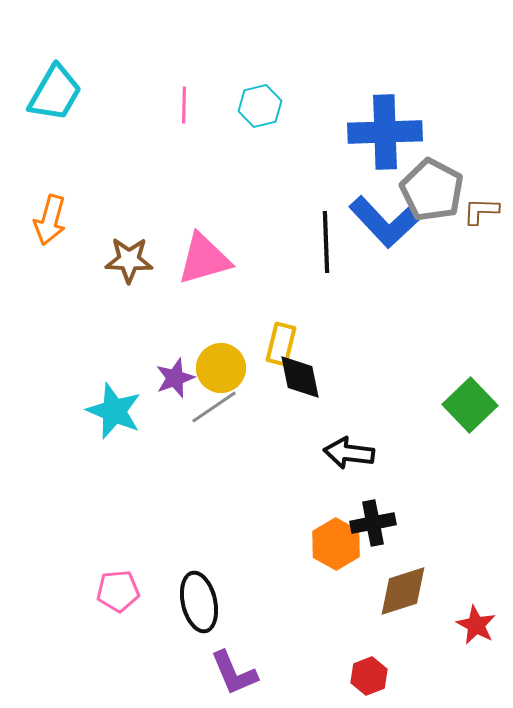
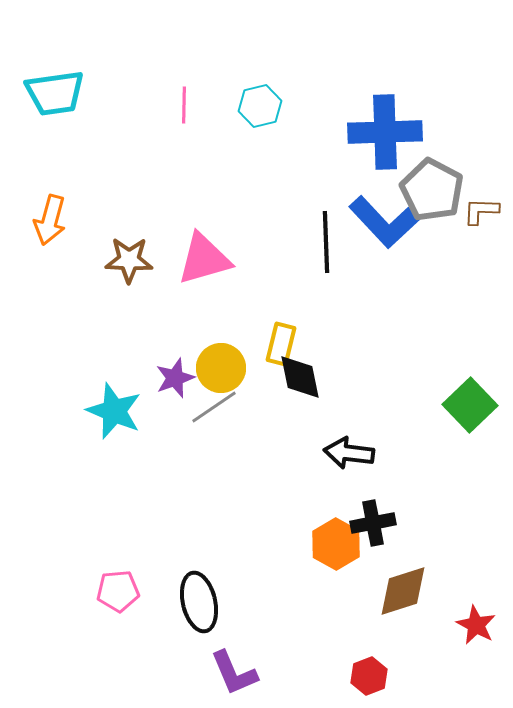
cyan trapezoid: rotated 52 degrees clockwise
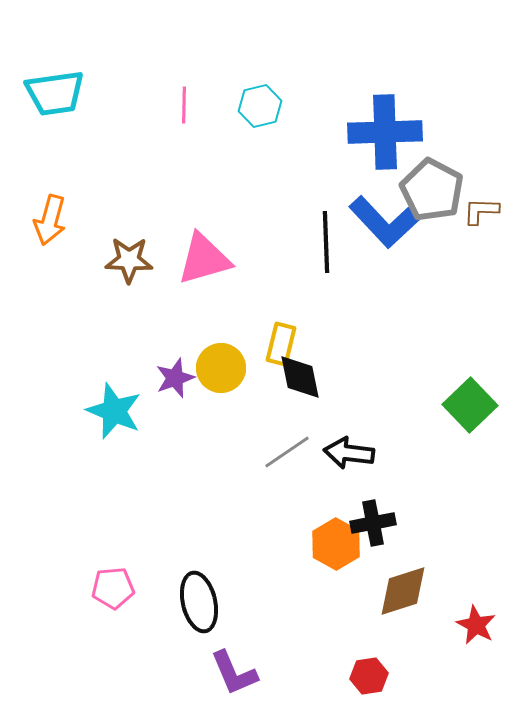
gray line: moved 73 px right, 45 px down
pink pentagon: moved 5 px left, 3 px up
red hexagon: rotated 12 degrees clockwise
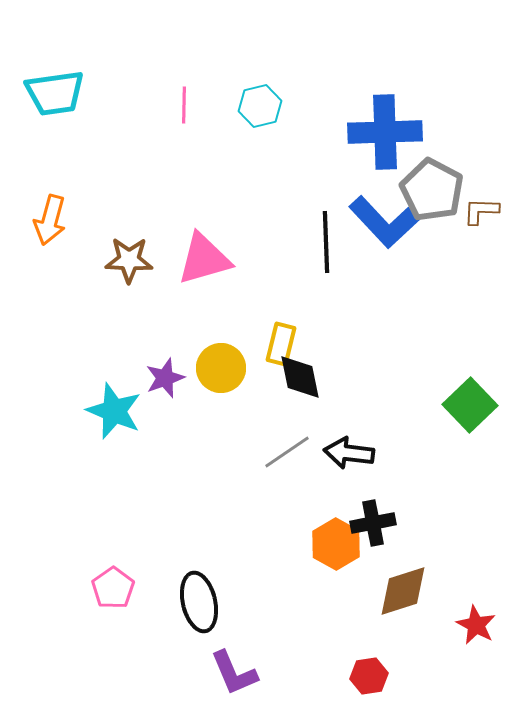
purple star: moved 10 px left
pink pentagon: rotated 30 degrees counterclockwise
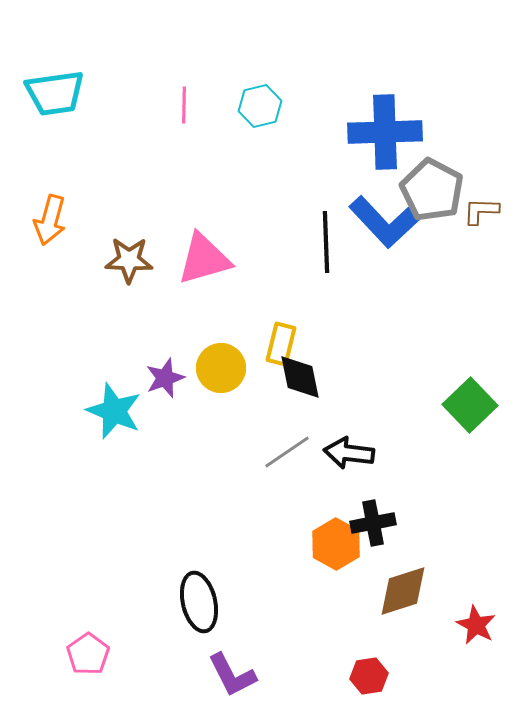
pink pentagon: moved 25 px left, 66 px down
purple L-shape: moved 2 px left, 2 px down; rotated 4 degrees counterclockwise
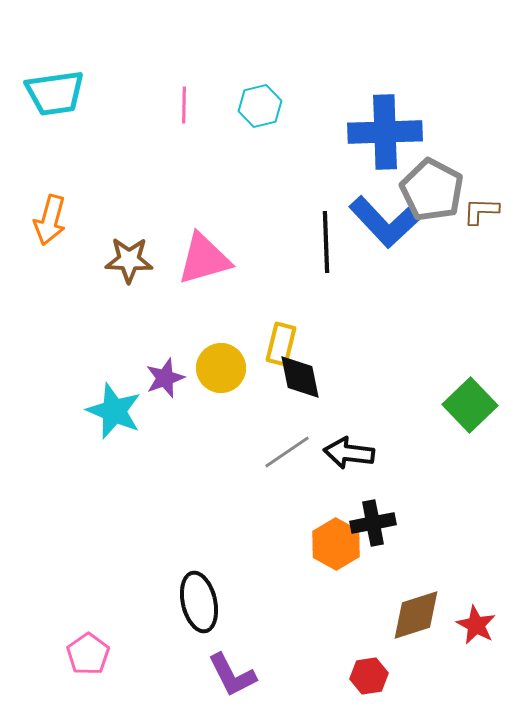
brown diamond: moved 13 px right, 24 px down
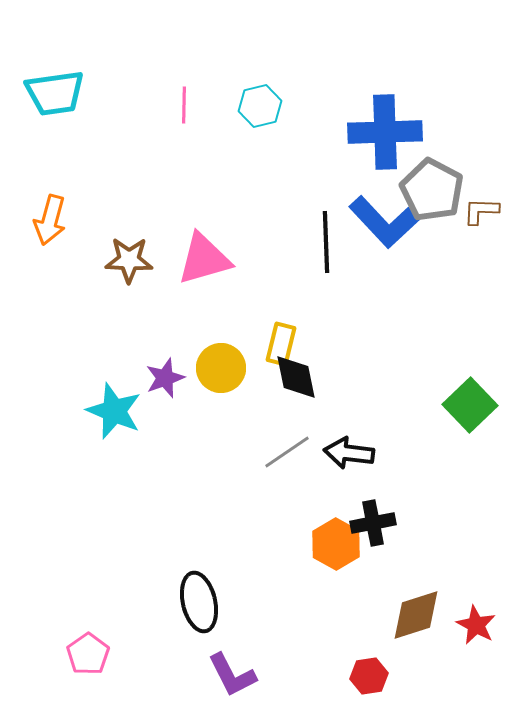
black diamond: moved 4 px left
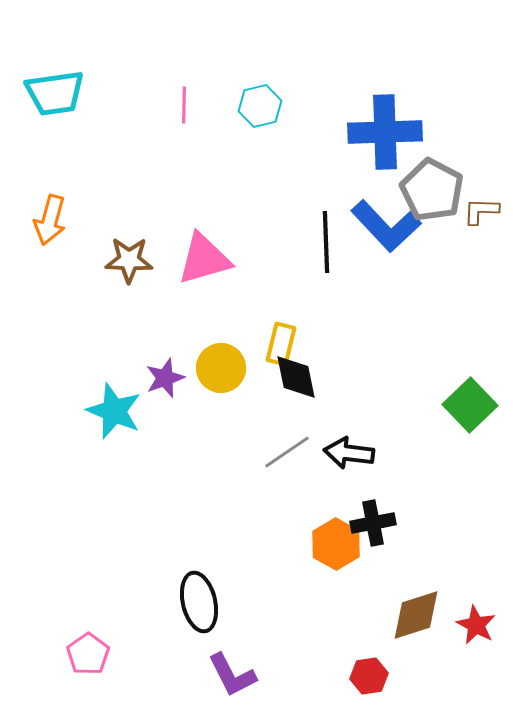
blue L-shape: moved 2 px right, 4 px down
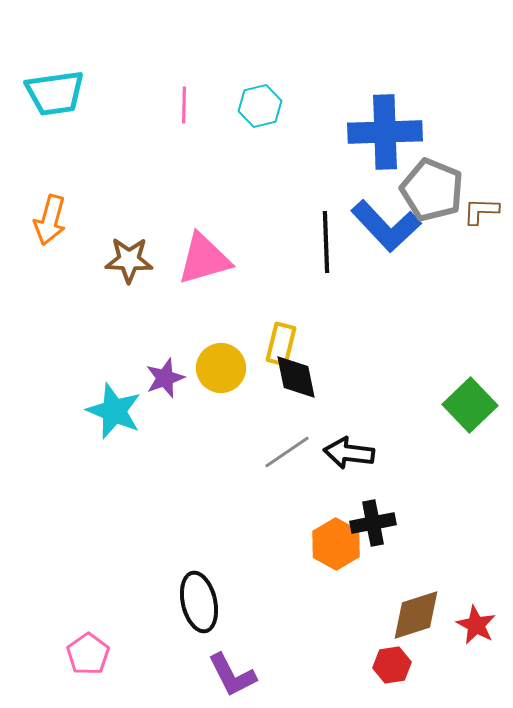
gray pentagon: rotated 6 degrees counterclockwise
red hexagon: moved 23 px right, 11 px up
